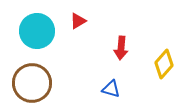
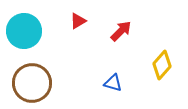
cyan circle: moved 13 px left
red arrow: moved 17 px up; rotated 140 degrees counterclockwise
yellow diamond: moved 2 px left, 1 px down
blue triangle: moved 2 px right, 6 px up
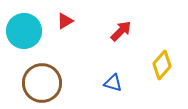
red triangle: moved 13 px left
brown circle: moved 10 px right
